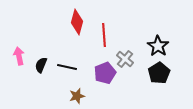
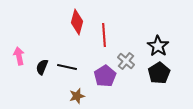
gray cross: moved 1 px right, 2 px down
black semicircle: moved 1 px right, 2 px down
purple pentagon: moved 3 px down; rotated 10 degrees counterclockwise
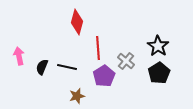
red line: moved 6 px left, 13 px down
purple pentagon: moved 1 px left
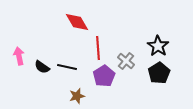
red diamond: rotated 45 degrees counterclockwise
black semicircle: rotated 77 degrees counterclockwise
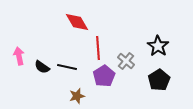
black pentagon: moved 7 px down
